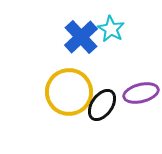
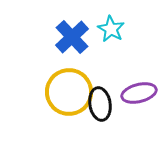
blue cross: moved 9 px left
purple ellipse: moved 2 px left
black ellipse: moved 2 px left, 1 px up; rotated 44 degrees counterclockwise
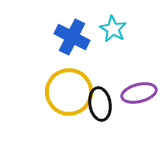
cyan star: moved 2 px right
blue cross: rotated 20 degrees counterclockwise
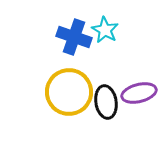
cyan star: moved 8 px left, 1 px down
blue cross: moved 2 px right; rotated 8 degrees counterclockwise
black ellipse: moved 6 px right, 2 px up
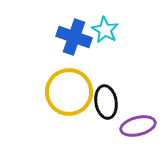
purple ellipse: moved 1 px left, 33 px down
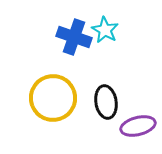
yellow circle: moved 16 px left, 6 px down
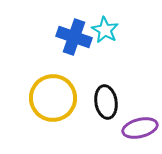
purple ellipse: moved 2 px right, 2 px down
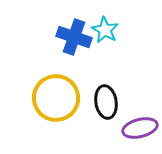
yellow circle: moved 3 px right
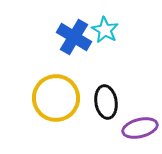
blue cross: rotated 12 degrees clockwise
